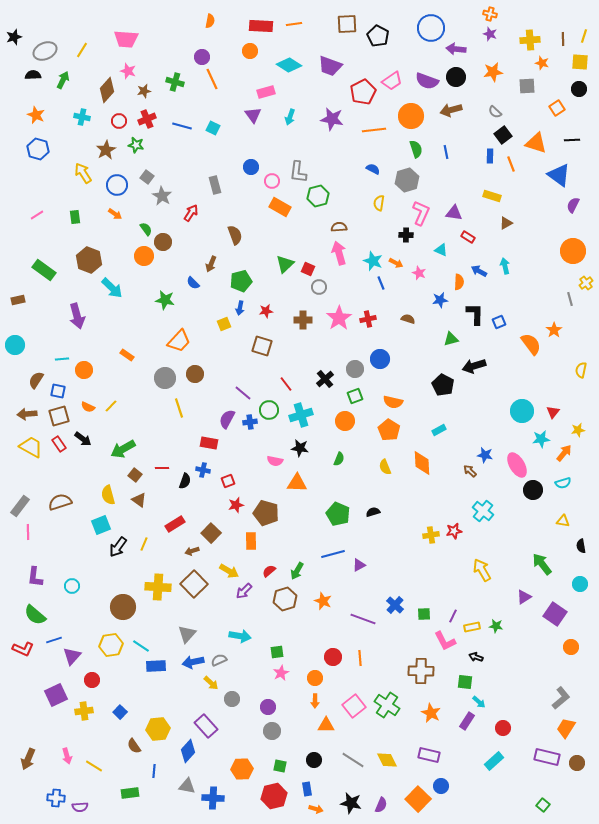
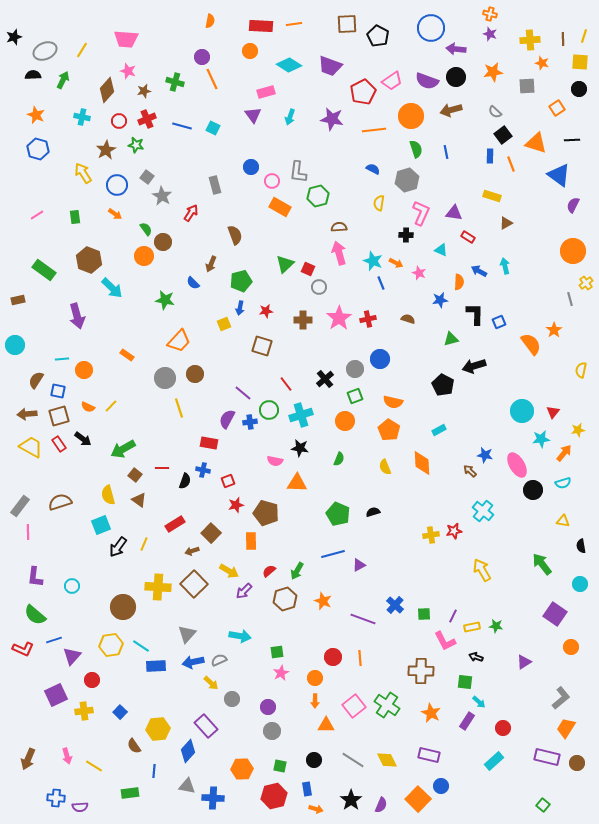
purple triangle at (524, 597): moved 65 px down
black star at (351, 803): moved 3 px up; rotated 25 degrees clockwise
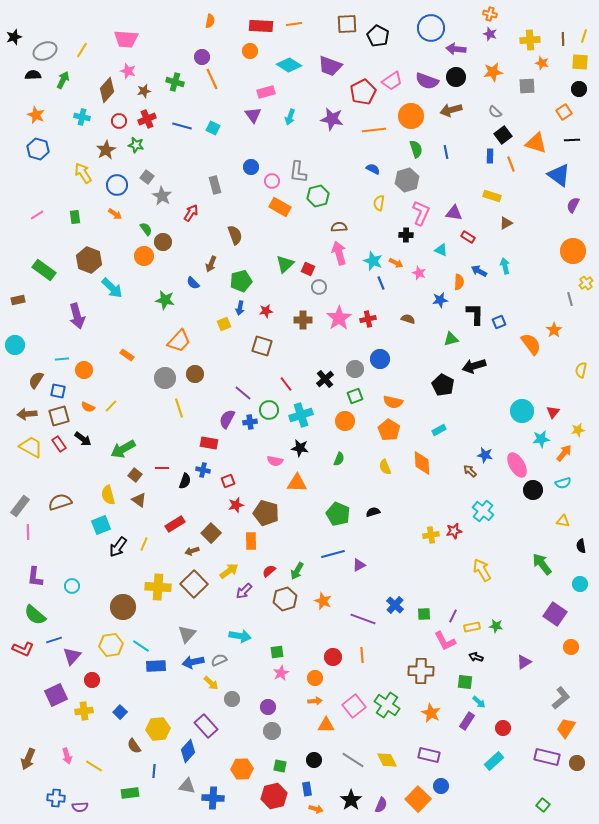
orange square at (557, 108): moved 7 px right, 4 px down
yellow arrow at (229, 571): rotated 66 degrees counterclockwise
orange line at (360, 658): moved 2 px right, 3 px up
orange arrow at (315, 701): rotated 96 degrees counterclockwise
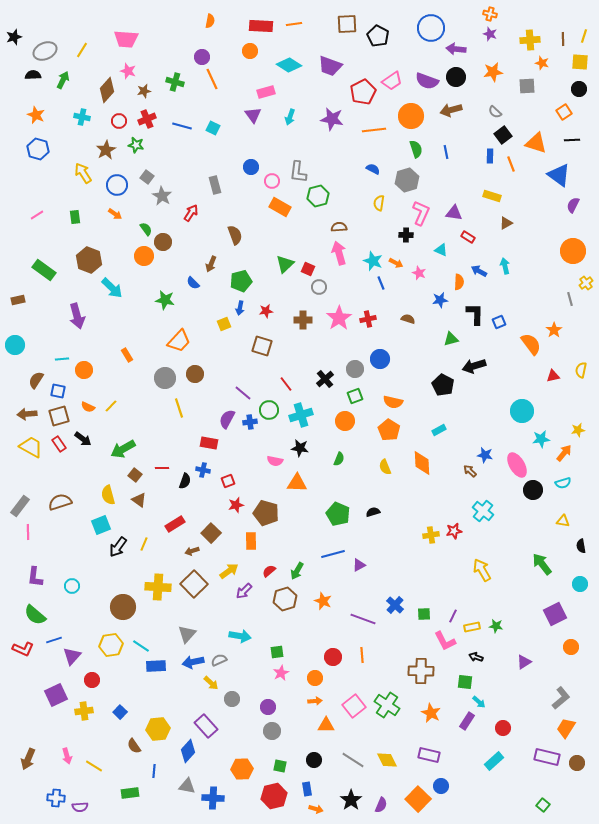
orange rectangle at (127, 355): rotated 24 degrees clockwise
red triangle at (553, 412): moved 36 px up; rotated 40 degrees clockwise
purple square at (555, 614): rotated 30 degrees clockwise
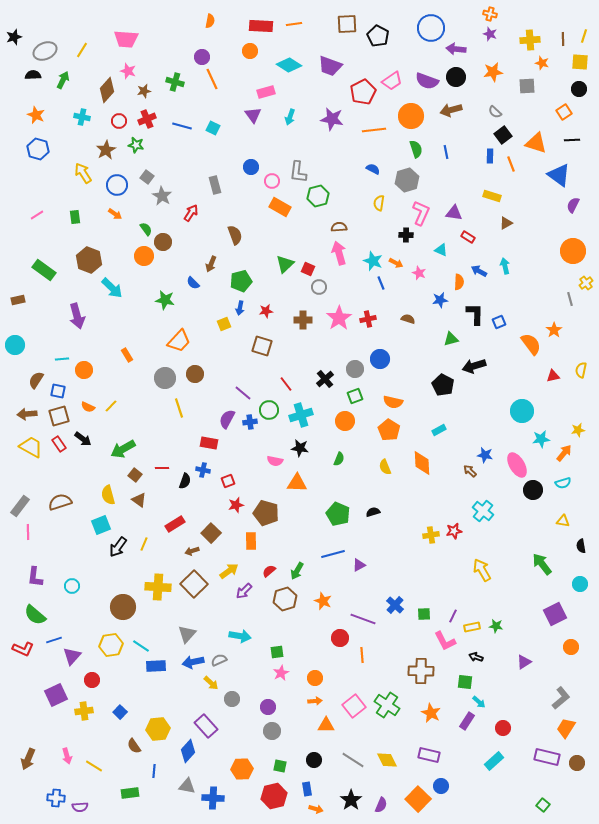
red circle at (333, 657): moved 7 px right, 19 px up
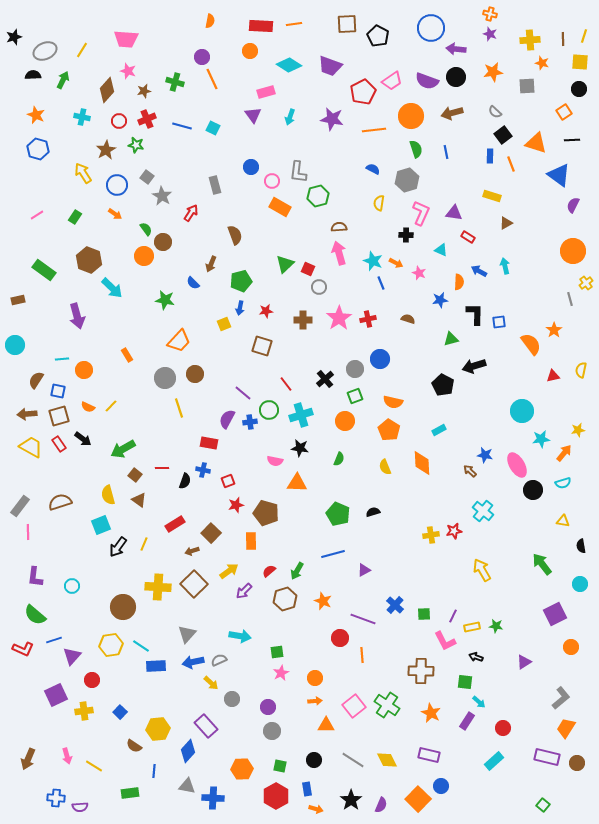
brown arrow at (451, 110): moved 1 px right, 3 px down
green rectangle at (75, 217): rotated 40 degrees clockwise
blue square at (499, 322): rotated 16 degrees clockwise
purple triangle at (359, 565): moved 5 px right, 5 px down
brown semicircle at (134, 746): rotated 21 degrees counterclockwise
red hexagon at (274, 796): moved 2 px right; rotated 15 degrees counterclockwise
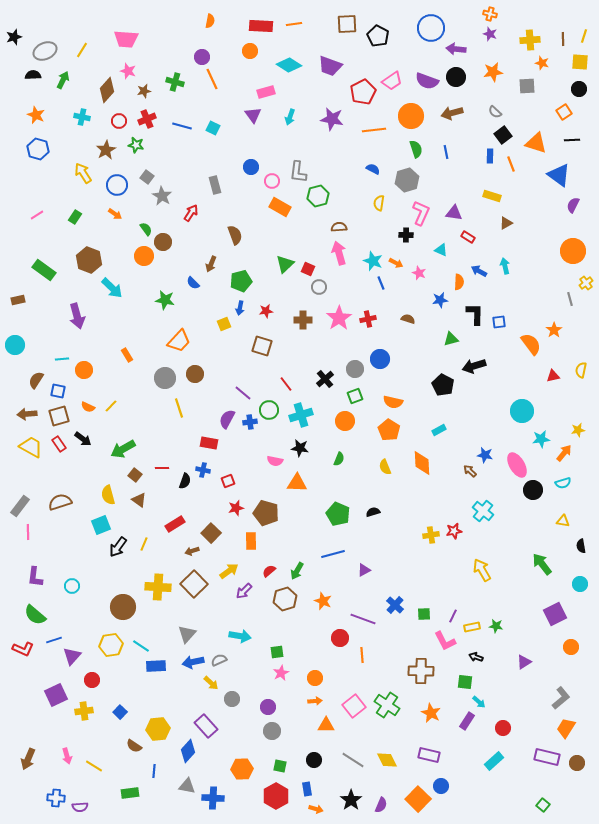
red star at (236, 505): moved 3 px down
